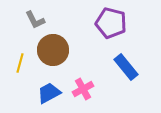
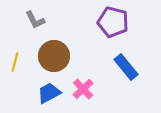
purple pentagon: moved 2 px right, 1 px up
brown circle: moved 1 px right, 6 px down
yellow line: moved 5 px left, 1 px up
pink cross: rotated 15 degrees counterclockwise
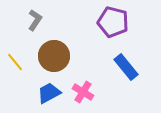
gray L-shape: rotated 120 degrees counterclockwise
yellow line: rotated 54 degrees counterclockwise
pink cross: moved 3 px down; rotated 15 degrees counterclockwise
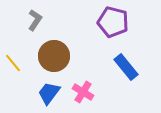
yellow line: moved 2 px left, 1 px down
blue trapezoid: rotated 25 degrees counterclockwise
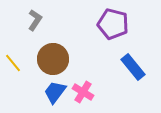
purple pentagon: moved 2 px down
brown circle: moved 1 px left, 3 px down
blue rectangle: moved 7 px right
blue trapezoid: moved 6 px right, 1 px up
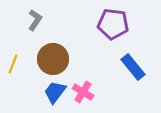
purple pentagon: rotated 8 degrees counterclockwise
yellow line: moved 1 px down; rotated 60 degrees clockwise
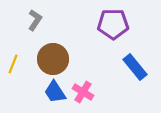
purple pentagon: rotated 8 degrees counterclockwise
blue rectangle: moved 2 px right
blue trapezoid: rotated 70 degrees counterclockwise
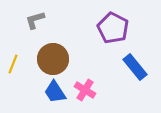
gray L-shape: rotated 140 degrees counterclockwise
purple pentagon: moved 4 px down; rotated 28 degrees clockwise
pink cross: moved 2 px right, 2 px up
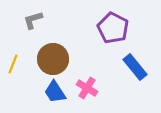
gray L-shape: moved 2 px left
pink cross: moved 2 px right, 2 px up
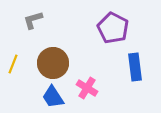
brown circle: moved 4 px down
blue rectangle: rotated 32 degrees clockwise
blue trapezoid: moved 2 px left, 5 px down
